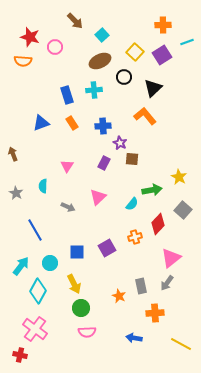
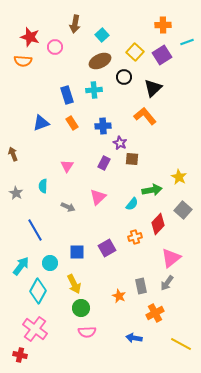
brown arrow at (75, 21): moved 3 px down; rotated 54 degrees clockwise
orange cross at (155, 313): rotated 24 degrees counterclockwise
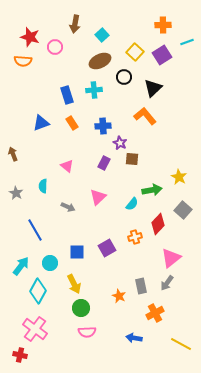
pink triangle at (67, 166): rotated 24 degrees counterclockwise
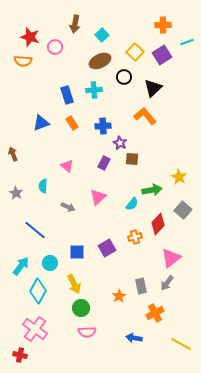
blue line at (35, 230): rotated 20 degrees counterclockwise
orange star at (119, 296): rotated 16 degrees clockwise
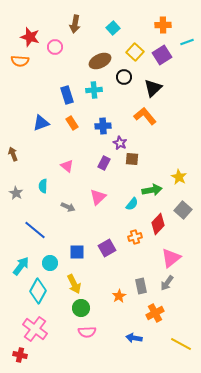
cyan square at (102, 35): moved 11 px right, 7 px up
orange semicircle at (23, 61): moved 3 px left
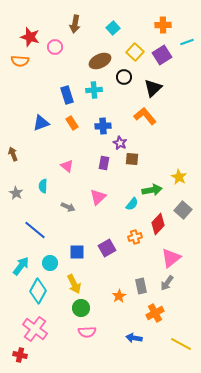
purple rectangle at (104, 163): rotated 16 degrees counterclockwise
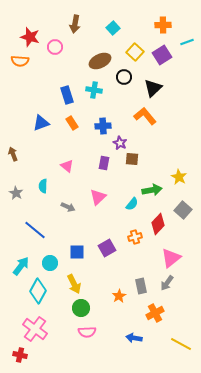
cyan cross at (94, 90): rotated 14 degrees clockwise
